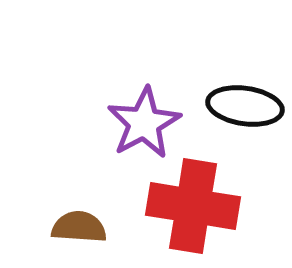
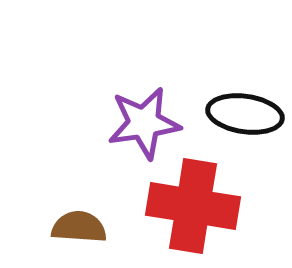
black ellipse: moved 8 px down
purple star: rotated 20 degrees clockwise
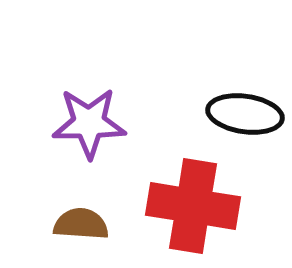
purple star: moved 55 px left; rotated 8 degrees clockwise
brown semicircle: moved 2 px right, 3 px up
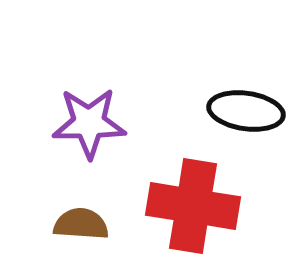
black ellipse: moved 1 px right, 3 px up
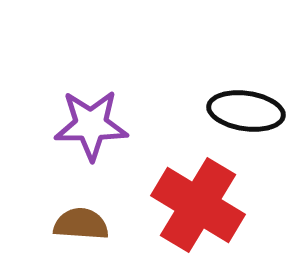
purple star: moved 2 px right, 2 px down
red cross: moved 5 px right, 1 px up; rotated 22 degrees clockwise
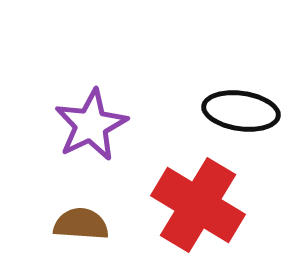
black ellipse: moved 5 px left
purple star: rotated 26 degrees counterclockwise
